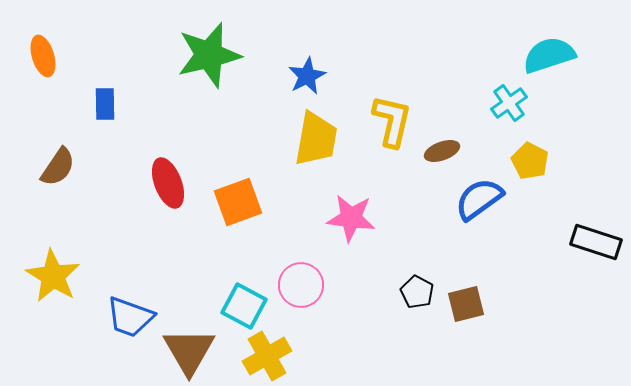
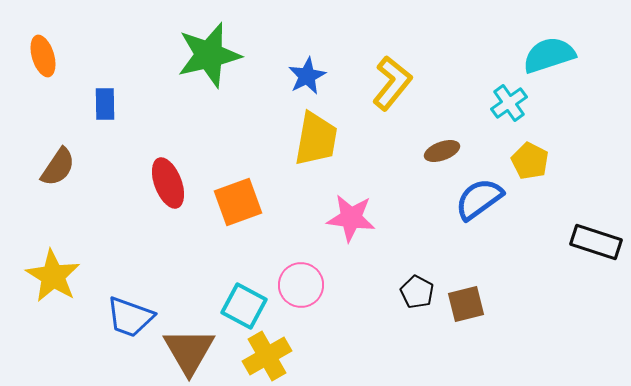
yellow L-shape: moved 38 px up; rotated 26 degrees clockwise
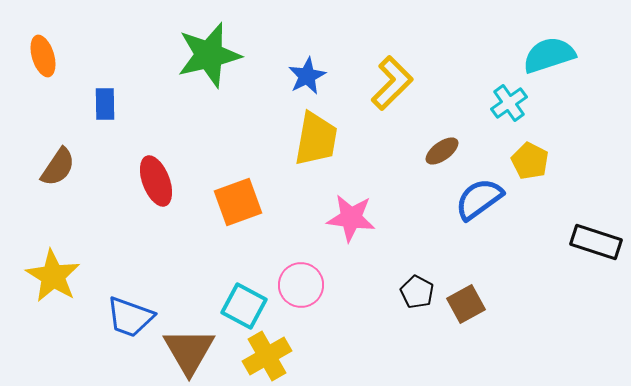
yellow L-shape: rotated 6 degrees clockwise
brown ellipse: rotated 16 degrees counterclockwise
red ellipse: moved 12 px left, 2 px up
brown square: rotated 15 degrees counterclockwise
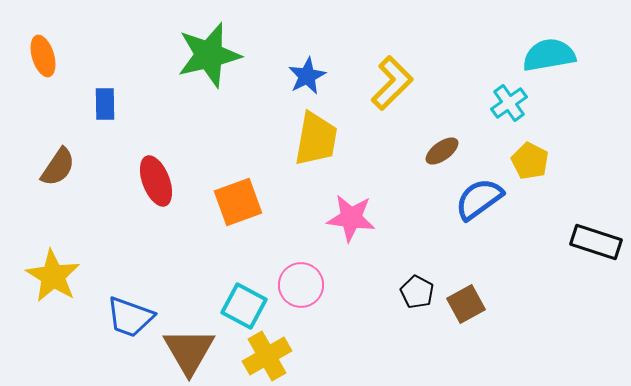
cyan semicircle: rotated 8 degrees clockwise
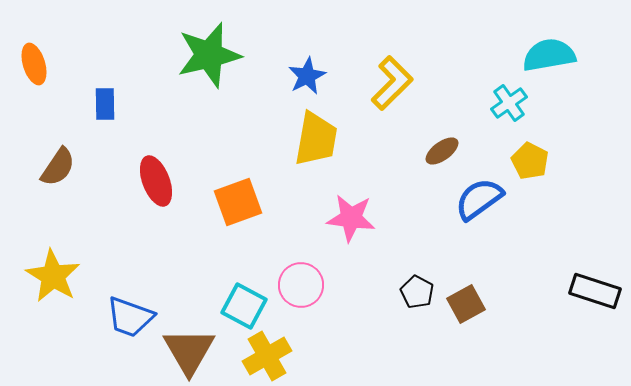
orange ellipse: moved 9 px left, 8 px down
black rectangle: moved 1 px left, 49 px down
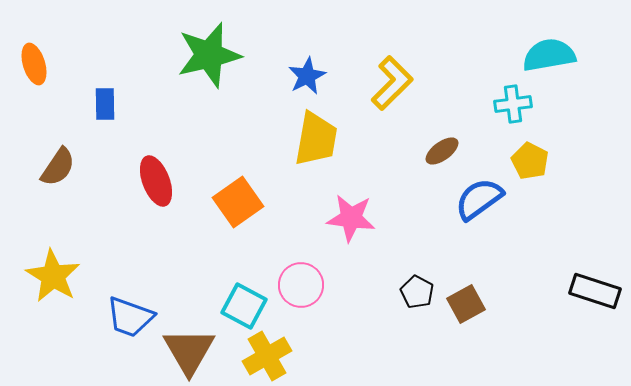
cyan cross: moved 4 px right, 1 px down; rotated 27 degrees clockwise
orange square: rotated 15 degrees counterclockwise
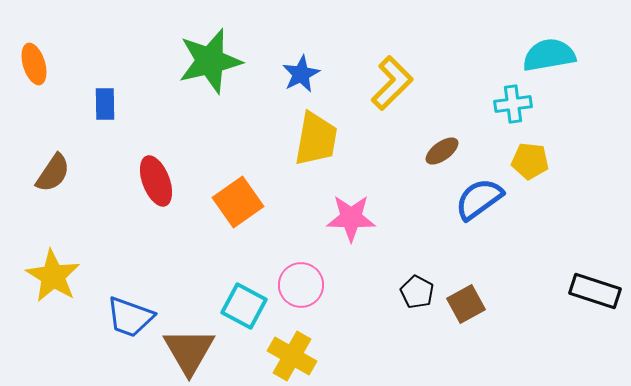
green star: moved 1 px right, 6 px down
blue star: moved 6 px left, 2 px up
yellow pentagon: rotated 21 degrees counterclockwise
brown semicircle: moved 5 px left, 6 px down
pink star: rotated 6 degrees counterclockwise
yellow cross: moved 25 px right; rotated 30 degrees counterclockwise
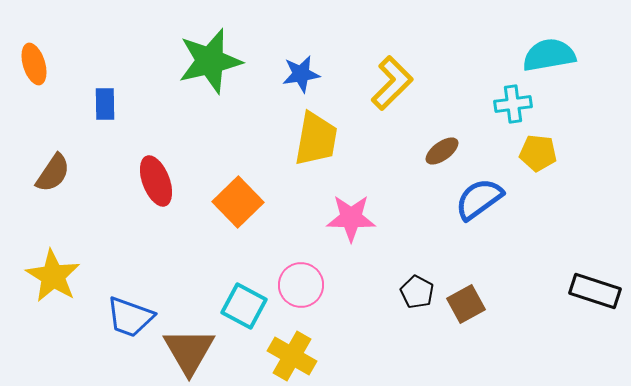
blue star: rotated 18 degrees clockwise
yellow pentagon: moved 8 px right, 8 px up
orange square: rotated 9 degrees counterclockwise
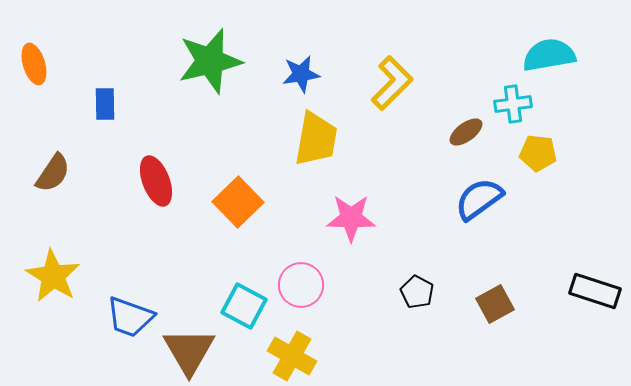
brown ellipse: moved 24 px right, 19 px up
brown square: moved 29 px right
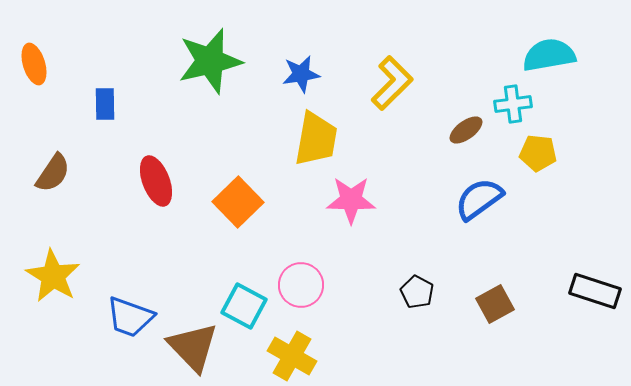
brown ellipse: moved 2 px up
pink star: moved 18 px up
brown triangle: moved 4 px right, 4 px up; rotated 14 degrees counterclockwise
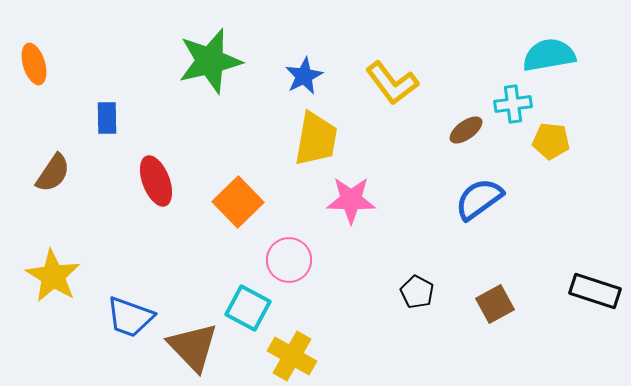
blue star: moved 3 px right, 2 px down; rotated 18 degrees counterclockwise
yellow L-shape: rotated 98 degrees clockwise
blue rectangle: moved 2 px right, 14 px down
yellow pentagon: moved 13 px right, 12 px up
pink circle: moved 12 px left, 25 px up
cyan square: moved 4 px right, 2 px down
